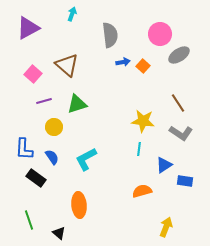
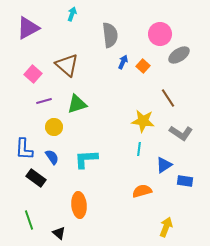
blue arrow: rotated 56 degrees counterclockwise
brown line: moved 10 px left, 5 px up
cyan L-shape: rotated 25 degrees clockwise
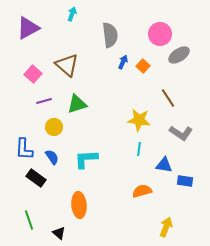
yellow star: moved 4 px left, 1 px up
blue triangle: rotated 42 degrees clockwise
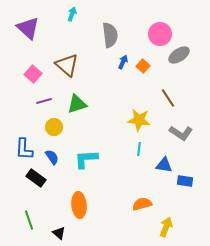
purple triangle: rotated 50 degrees counterclockwise
orange semicircle: moved 13 px down
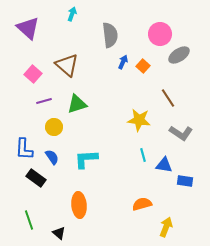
cyan line: moved 4 px right, 6 px down; rotated 24 degrees counterclockwise
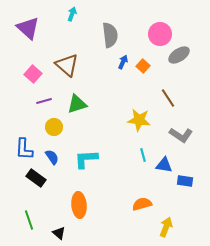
gray L-shape: moved 2 px down
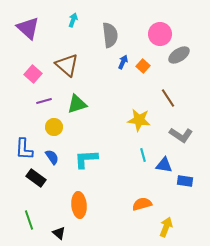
cyan arrow: moved 1 px right, 6 px down
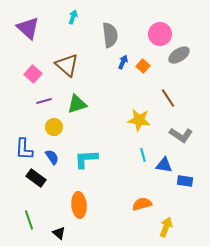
cyan arrow: moved 3 px up
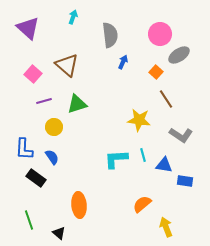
orange square: moved 13 px right, 6 px down
brown line: moved 2 px left, 1 px down
cyan L-shape: moved 30 px right
orange semicircle: rotated 24 degrees counterclockwise
yellow arrow: rotated 42 degrees counterclockwise
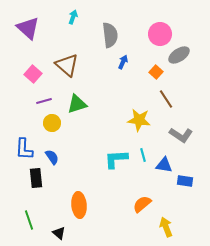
yellow circle: moved 2 px left, 4 px up
black rectangle: rotated 48 degrees clockwise
